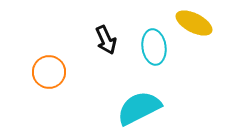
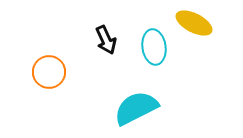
cyan semicircle: moved 3 px left
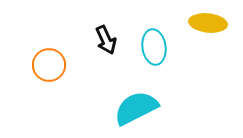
yellow ellipse: moved 14 px right; rotated 21 degrees counterclockwise
orange circle: moved 7 px up
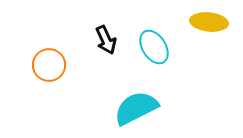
yellow ellipse: moved 1 px right, 1 px up
cyan ellipse: rotated 24 degrees counterclockwise
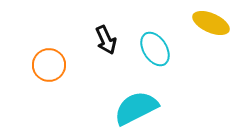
yellow ellipse: moved 2 px right, 1 px down; rotated 18 degrees clockwise
cyan ellipse: moved 1 px right, 2 px down
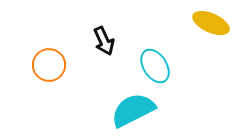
black arrow: moved 2 px left, 1 px down
cyan ellipse: moved 17 px down
cyan semicircle: moved 3 px left, 2 px down
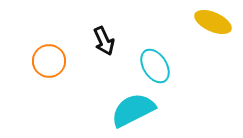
yellow ellipse: moved 2 px right, 1 px up
orange circle: moved 4 px up
